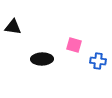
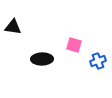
blue cross: rotated 28 degrees counterclockwise
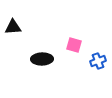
black triangle: rotated 12 degrees counterclockwise
